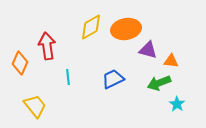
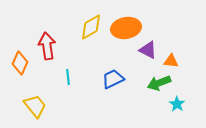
orange ellipse: moved 1 px up
purple triangle: rotated 12 degrees clockwise
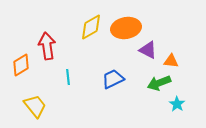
orange diamond: moved 1 px right, 2 px down; rotated 35 degrees clockwise
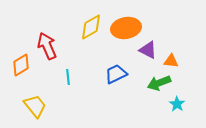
red arrow: rotated 16 degrees counterclockwise
blue trapezoid: moved 3 px right, 5 px up
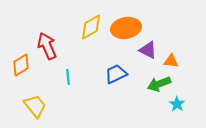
green arrow: moved 1 px down
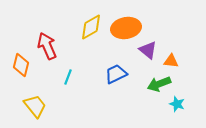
purple triangle: rotated 12 degrees clockwise
orange diamond: rotated 45 degrees counterclockwise
cyan line: rotated 28 degrees clockwise
cyan star: rotated 14 degrees counterclockwise
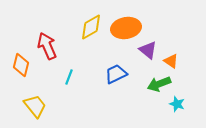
orange triangle: rotated 28 degrees clockwise
cyan line: moved 1 px right
